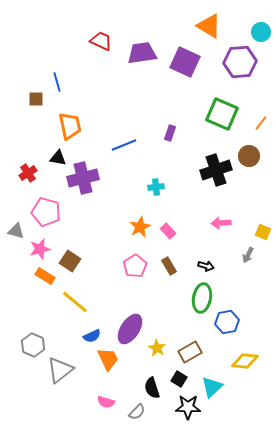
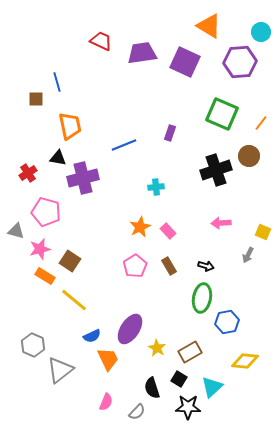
yellow line at (75, 302): moved 1 px left, 2 px up
pink semicircle at (106, 402): rotated 84 degrees counterclockwise
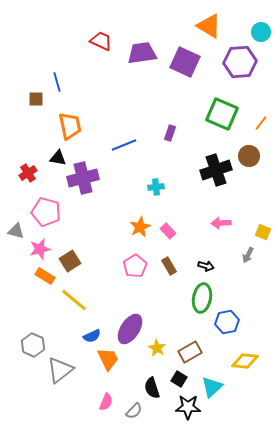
brown square at (70, 261): rotated 25 degrees clockwise
gray semicircle at (137, 412): moved 3 px left, 1 px up
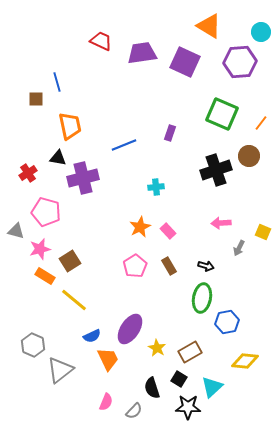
gray arrow at (248, 255): moved 9 px left, 7 px up
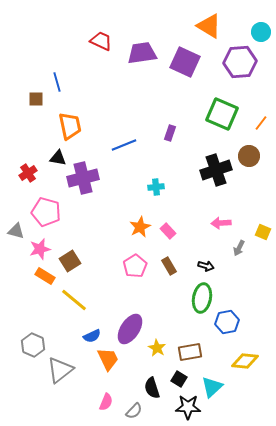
brown rectangle at (190, 352): rotated 20 degrees clockwise
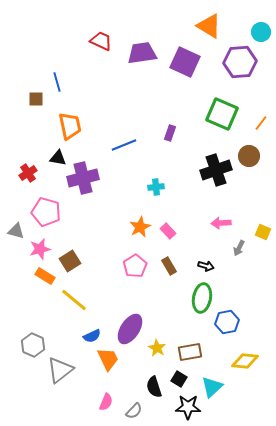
black semicircle at (152, 388): moved 2 px right, 1 px up
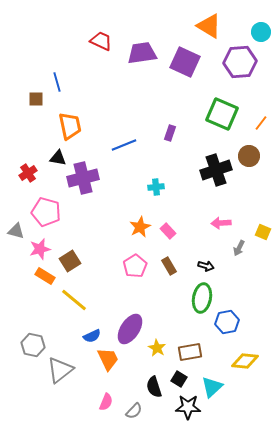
gray hexagon at (33, 345): rotated 10 degrees counterclockwise
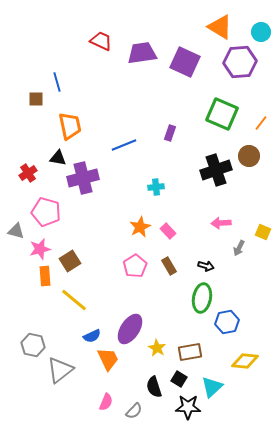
orange triangle at (209, 26): moved 11 px right, 1 px down
orange rectangle at (45, 276): rotated 54 degrees clockwise
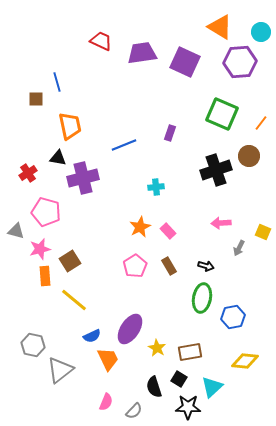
blue hexagon at (227, 322): moved 6 px right, 5 px up
